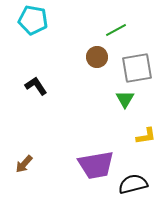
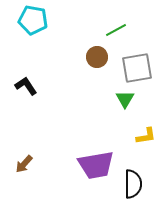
black L-shape: moved 10 px left
black semicircle: rotated 104 degrees clockwise
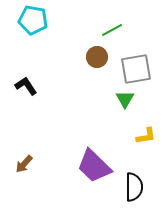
green line: moved 4 px left
gray square: moved 1 px left, 1 px down
purple trapezoid: moved 2 px left, 1 px down; rotated 54 degrees clockwise
black semicircle: moved 1 px right, 3 px down
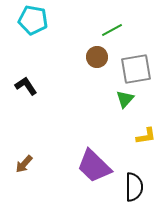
green triangle: rotated 12 degrees clockwise
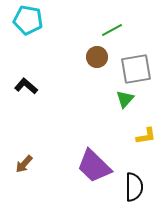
cyan pentagon: moved 5 px left
black L-shape: rotated 15 degrees counterclockwise
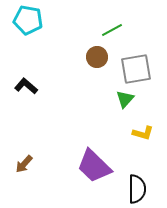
yellow L-shape: moved 3 px left, 3 px up; rotated 25 degrees clockwise
black semicircle: moved 3 px right, 2 px down
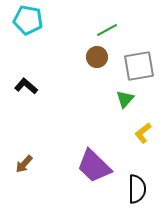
green line: moved 5 px left
gray square: moved 3 px right, 3 px up
yellow L-shape: rotated 125 degrees clockwise
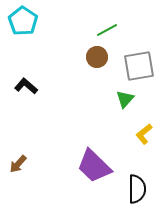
cyan pentagon: moved 5 px left, 1 px down; rotated 24 degrees clockwise
yellow L-shape: moved 1 px right, 1 px down
brown arrow: moved 6 px left
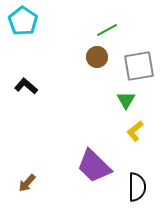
green triangle: moved 1 px right, 1 px down; rotated 12 degrees counterclockwise
yellow L-shape: moved 9 px left, 3 px up
brown arrow: moved 9 px right, 19 px down
black semicircle: moved 2 px up
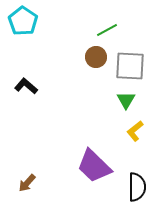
brown circle: moved 1 px left
gray square: moved 9 px left; rotated 12 degrees clockwise
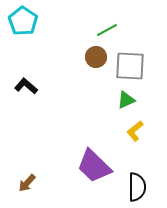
green triangle: rotated 36 degrees clockwise
